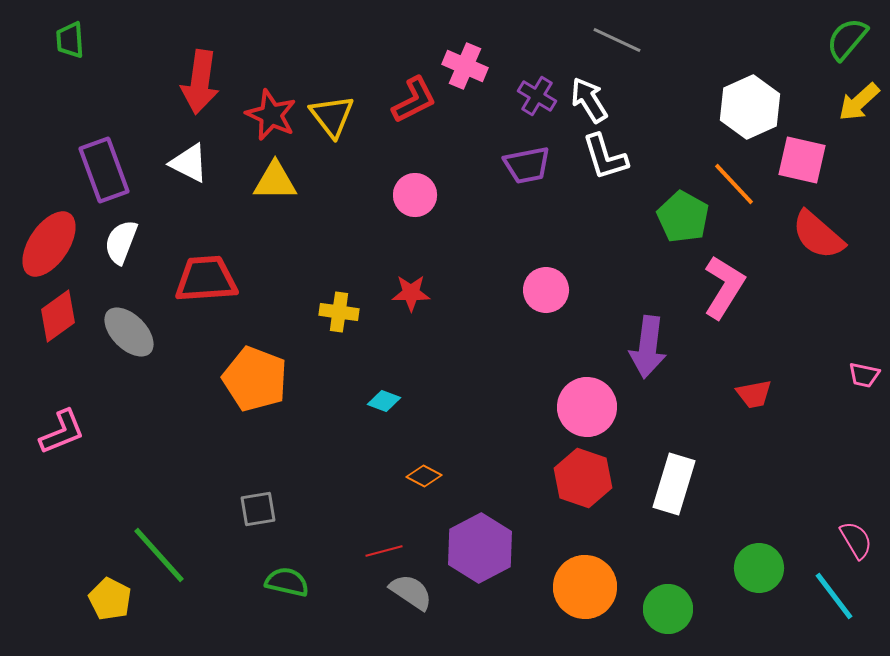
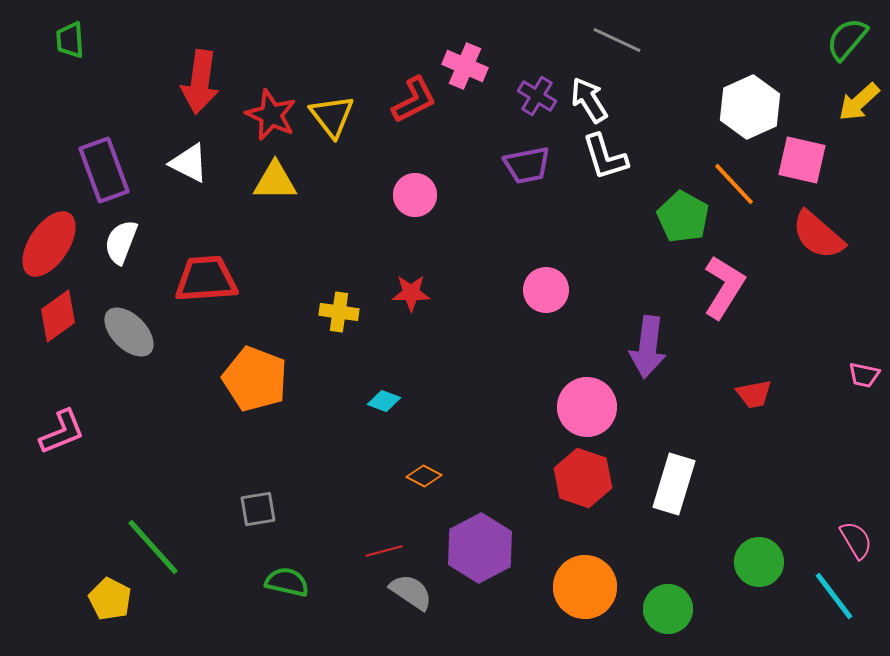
green line at (159, 555): moved 6 px left, 8 px up
green circle at (759, 568): moved 6 px up
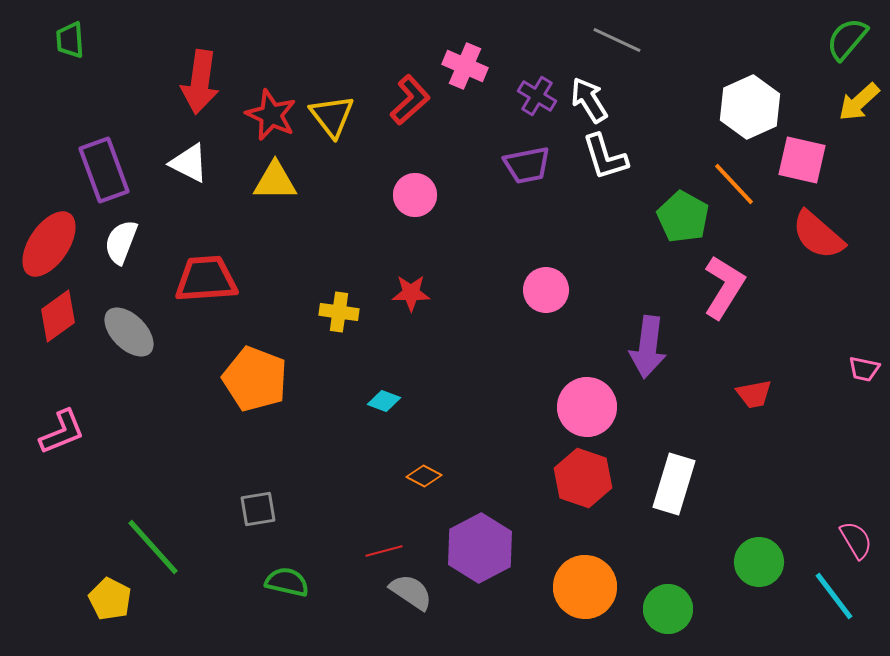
red L-shape at (414, 100): moved 4 px left; rotated 15 degrees counterclockwise
pink trapezoid at (864, 375): moved 6 px up
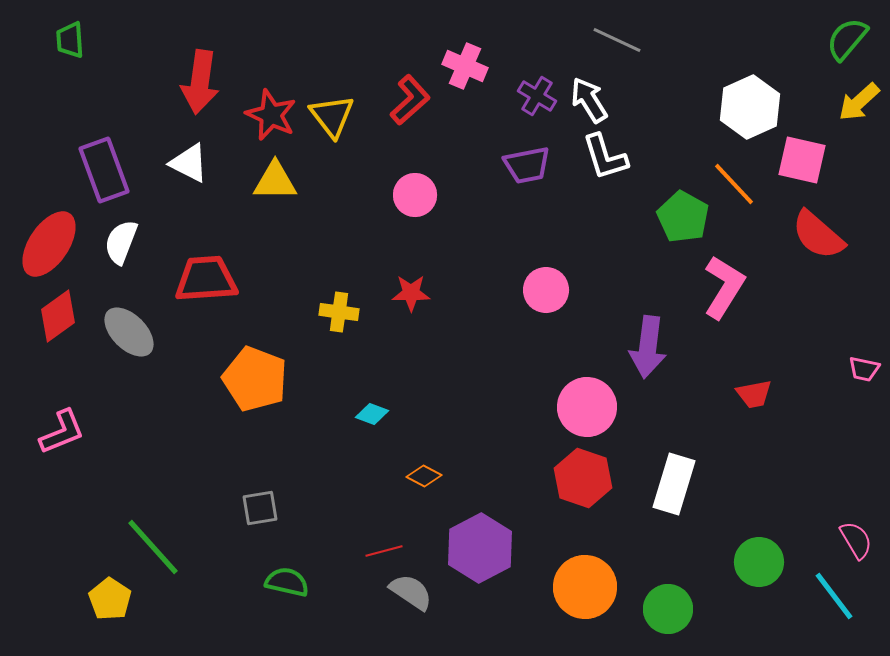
cyan diamond at (384, 401): moved 12 px left, 13 px down
gray square at (258, 509): moved 2 px right, 1 px up
yellow pentagon at (110, 599): rotated 6 degrees clockwise
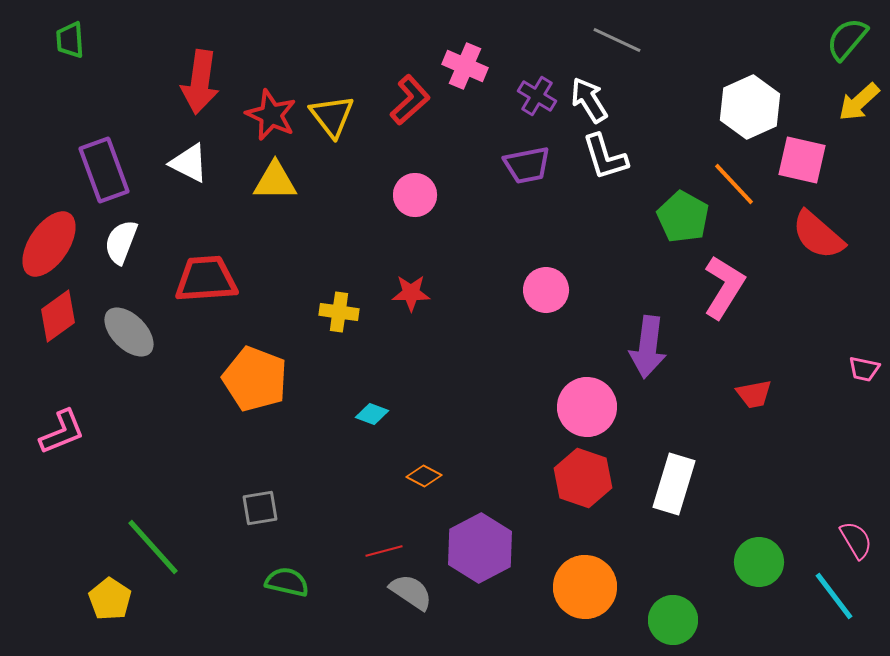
green circle at (668, 609): moved 5 px right, 11 px down
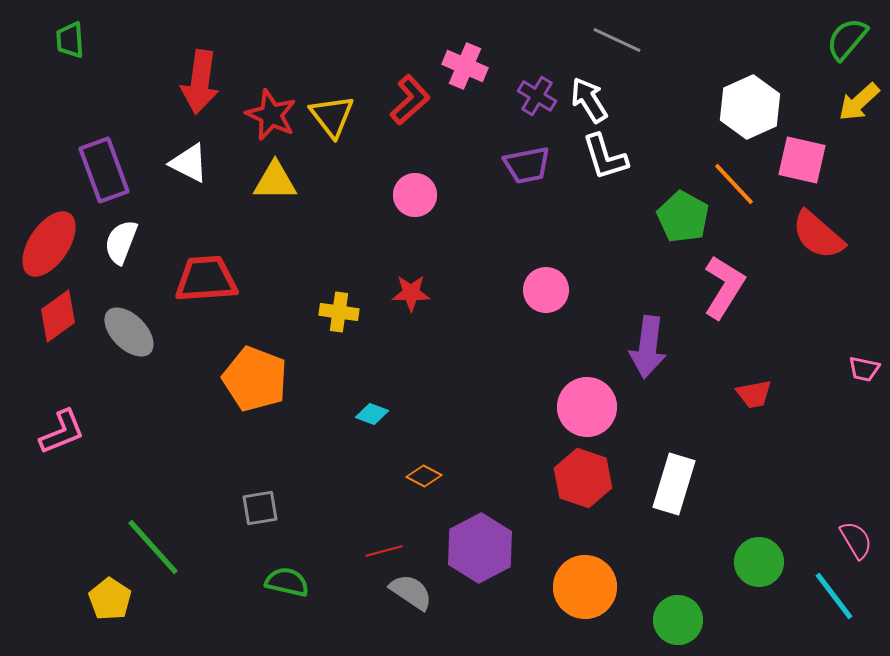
green circle at (673, 620): moved 5 px right
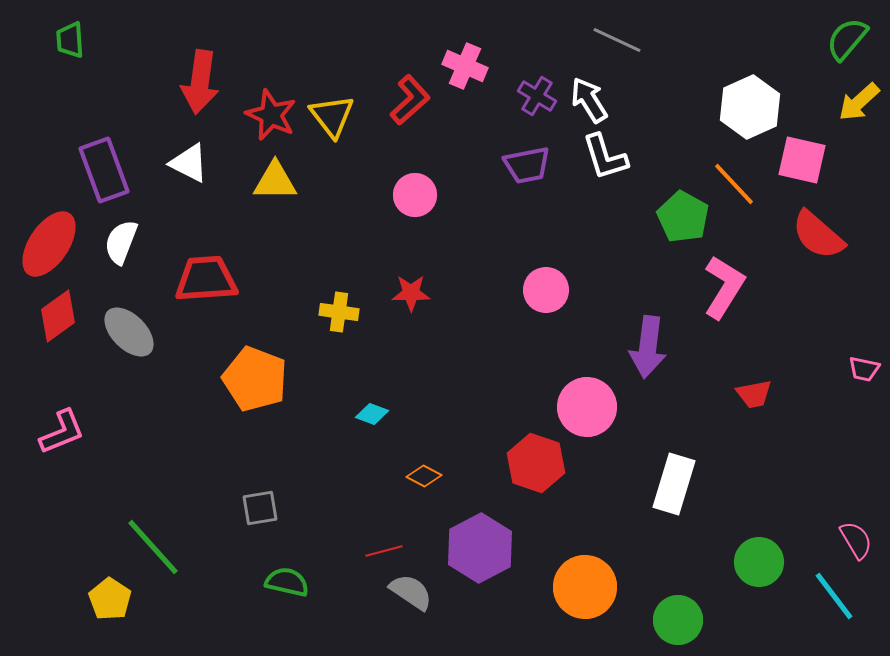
red hexagon at (583, 478): moved 47 px left, 15 px up
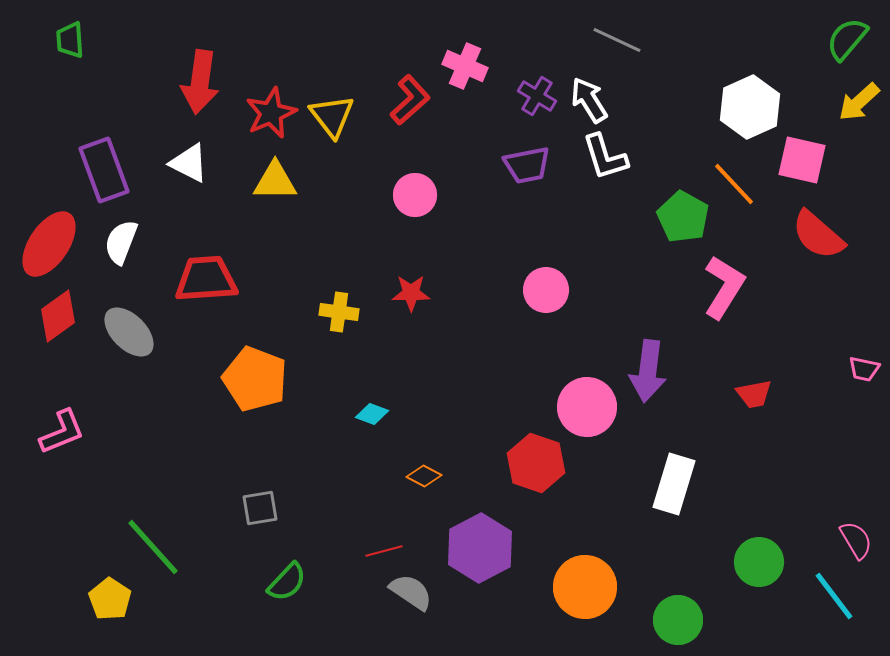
red star at (271, 115): moved 2 px up; rotated 24 degrees clockwise
purple arrow at (648, 347): moved 24 px down
green semicircle at (287, 582): rotated 120 degrees clockwise
